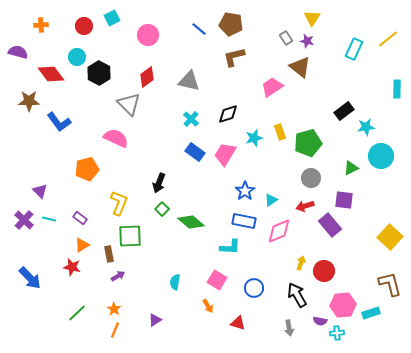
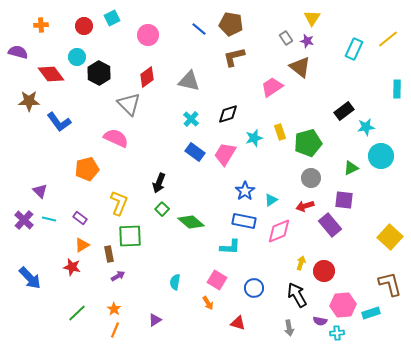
orange arrow at (208, 306): moved 3 px up
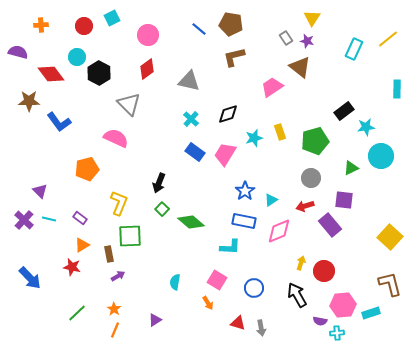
red diamond at (147, 77): moved 8 px up
green pentagon at (308, 143): moved 7 px right, 2 px up
gray arrow at (289, 328): moved 28 px left
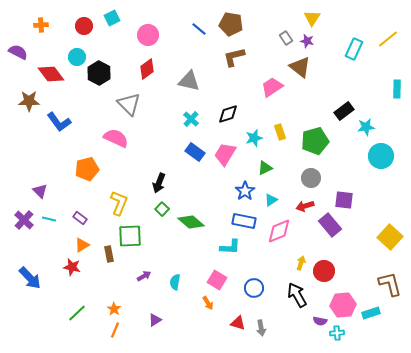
purple semicircle at (18, 52): rotated 12 degrees clockwise
green triangle at (351, 168): moved 86 px left
purple arrow at (118, 276): moved 26 px right
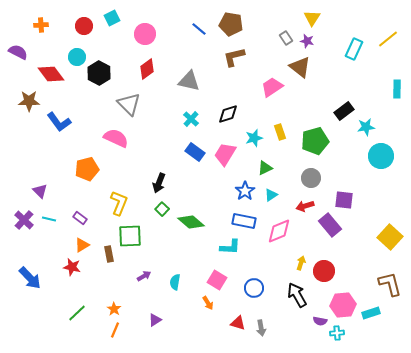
pink circle at (148, 35): moved 3 px left, 1 px up
cyan triangle at (271, 200): moved 5 px up
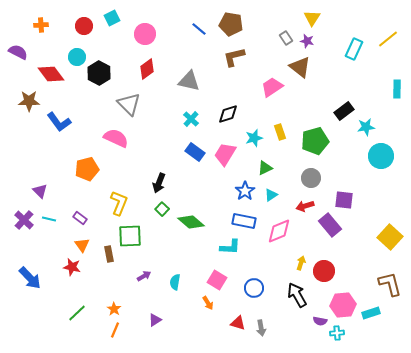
orange triangle at (82, 245): rotated 35 degrees counterclockwise
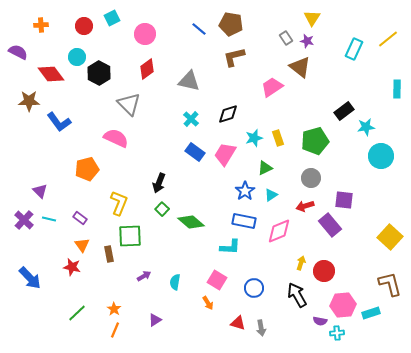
yellow rectangle at (280, 132): moved 2 px left, 6 px down
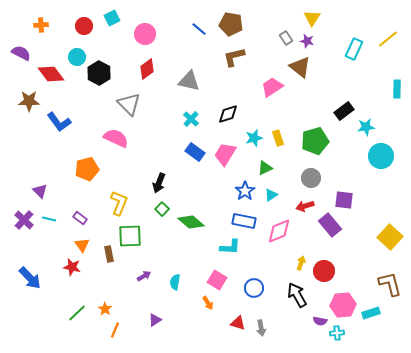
purple semicircle at (18, 52): moved 3 px right, 1 px down
orange star at (114, 309): moved 9 px left
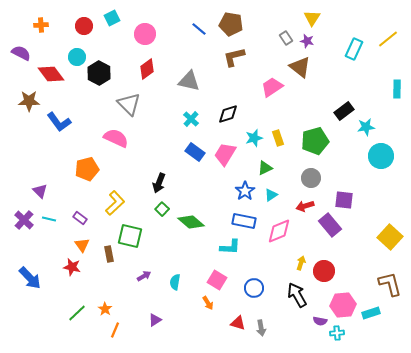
yellow L-shape at (119, 203): moved 4 px left; rotated 25 degrees clockwise
green square at (130, 236): rotated 15 degrees clockwise
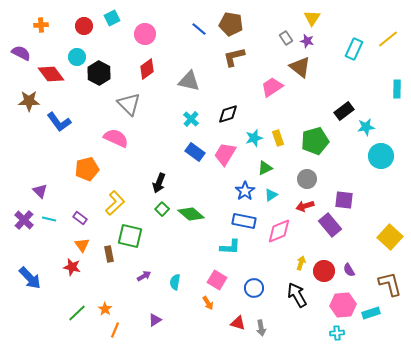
gray circle at (311, 178): moved 4 px left, 1 px down
green diamond at (191, 222): moved 8 px up
purple semicircle at (320, 321): moved 29 px right, 51 px up; rotated 48 degrees clockwise
